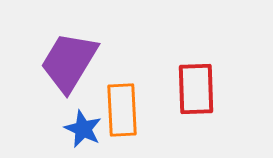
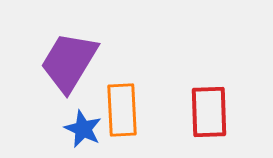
red rectangle: moved 13 px right, 23 px down
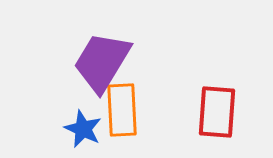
purple trapezoid: moved 33 px right
red rectangle: moved 8 px right; rotated 6 degrees clockwise
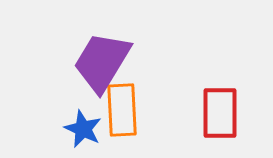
red rectangle: moved 3 px right, 1 px down; rotated 4 degrees counterclockwise
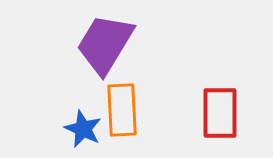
purple trapezoid: moved 3 px right, 18 px up
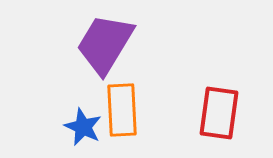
red rectangle: moved 1 px left; rotated 8 degrees clockwise
blue star: moved 2 px up
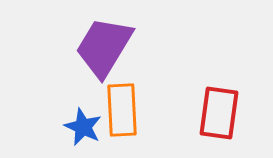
purple trapezoid: moved 1 px left, 3 px down
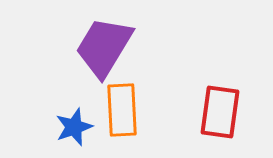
red rectangle: moved 1 px right, 1 px up
blue star: moved 9 px left; rotated 27 degrees clockwise
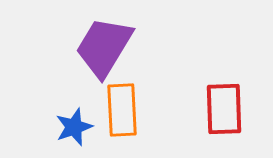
red rectangle: moved 4 px right, 3 px up; rotated 10 degrees counterclockwise
